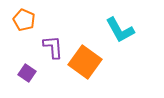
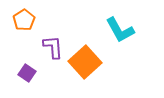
orange pentagon: rotated 15 degrees clockwise
orange square: rotated 12 degrees clockwise
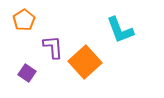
cyan L-shape: rotated 8 degrees clockwise
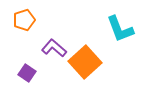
orange pentagon: rotated 15 degrees clockwise
cyan L-shape: moved 1 px up
purple L-shape: moved 1 px right, 1 px down; rotated 45 degrees counterclockwise
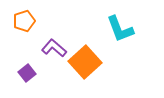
orange pentagon: moved 1 px down
purple square: rotated 18 degrees clockwise
